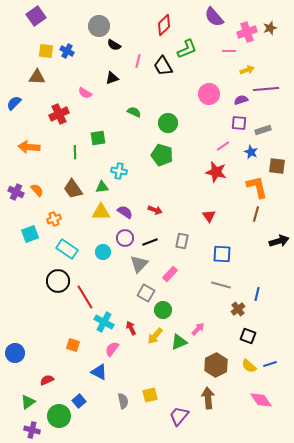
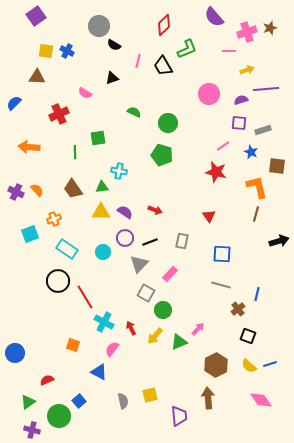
purple trapezoid at (179, 416): rotated 135 degrees clockwise
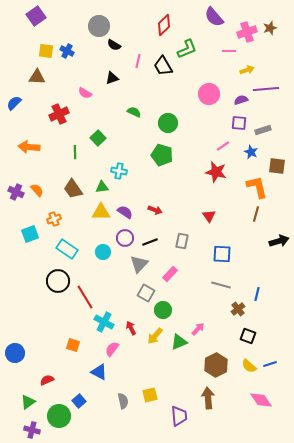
green square at (98, 138): rotated 35 degrees counterclockwise
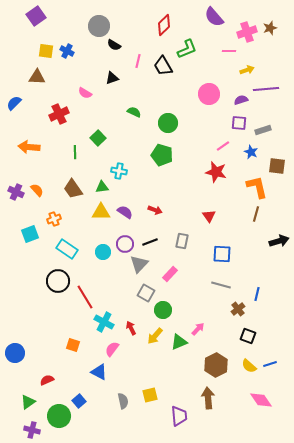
purple circle at (125, 238): moved 6 px down
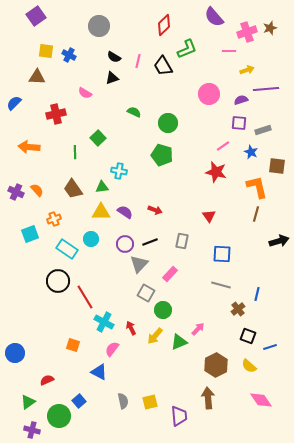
black semicircle at (114, 45): moved 12 px down
blue cross at (67, 51): moved 2 px right, 4 px down
red cross at (59, 114): moved 3 px left; rotated 12 degrees clockwise
cyan circle at (103, 252): moved 12 px left, 13 px up
blue line at (270, 364): moved 17 px up
yellow square at (150, 395): moved 7 px down
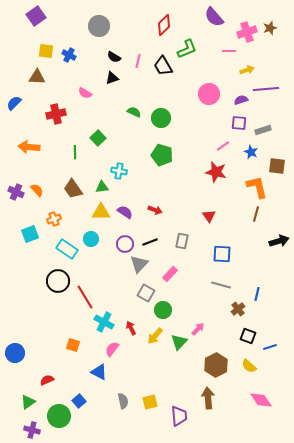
green circle at (168, 123): moved 7 px left, 5 px up
green triangle at (179, 342): rotated 24 degrees counterclockwise
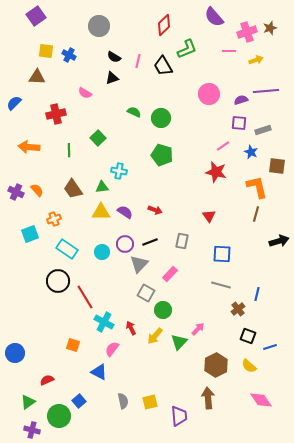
yellow arrow at (247, 70): moved 9 px right, 10 px up
purple line at (266, 89): moved 2 px down
green line at (75, 152): moved 6 px left, 2 px up
cyan circle at (91, 239): moved 11 px right, 13 px down
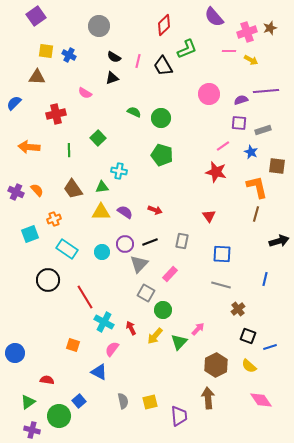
yellow arrow at (256, 60): moved 5 px left; rotated 48 degrees clockwise
black circle at (58, 281): moved 10 px left, 1 px up
blue line at (257, 294): moved 8 px right, 15 px up
red semicircle at (47, 380): rotated 32 degrees clockwise
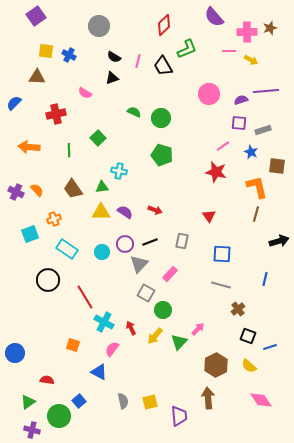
pink cross at (247, 32): rotated 18 degrees clockwise
